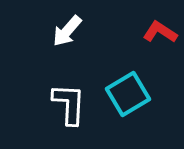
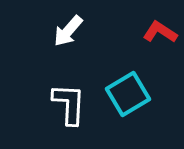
white arrow: moved 1 px right
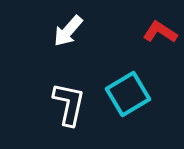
white L-shape: rotated 9 degrees clockwise
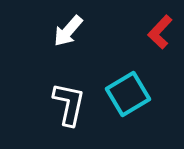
red L-shape: rotated 80 degrees counterclockwise
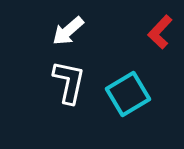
white arrow: rotated 8 degrees clockwise
white L-shape: moved 22 px up
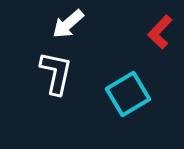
white arrow: moved 7 px up
white L-shape: moved 13 px left, 9 px up
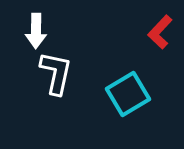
white arrow: moved 32 px left, 7 px down; rotated 48 degrees counterclockwise
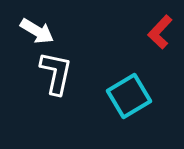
white arrow: moved 1 px right; rotated 60 degrees counterclockwise
cyan square: moved 1 px right, 2 px down
